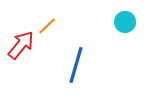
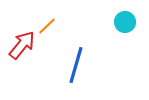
red arrow: moved 1 px right
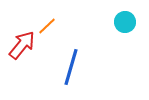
blue line: moved 5 px left, 2 px down
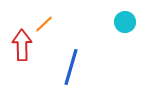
orange line: moved 3 px left, 2 px up
red arrow: rotated 40 degrees counterclockwise
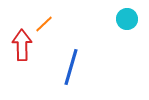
cyan circle: moved 2 px right, 3 px up
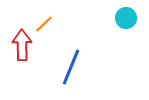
cyan circle: moved 1 px left, 1 px up
blue line: rotated 6 degrees clockwise
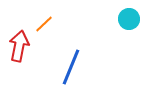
cyan circle: moved 3 px right, 1 px down
red arrow: moved 3 px left, 1 px down; rotated 12 degrees clockwise
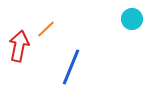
cyan circle: moved 3 px right
orange line: moved 2 px right, 5 px down
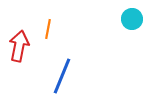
orange line: moved 2 px right; rotated 36 degrees counterclockwise
blue line: moved 9 px left, 9 px down
